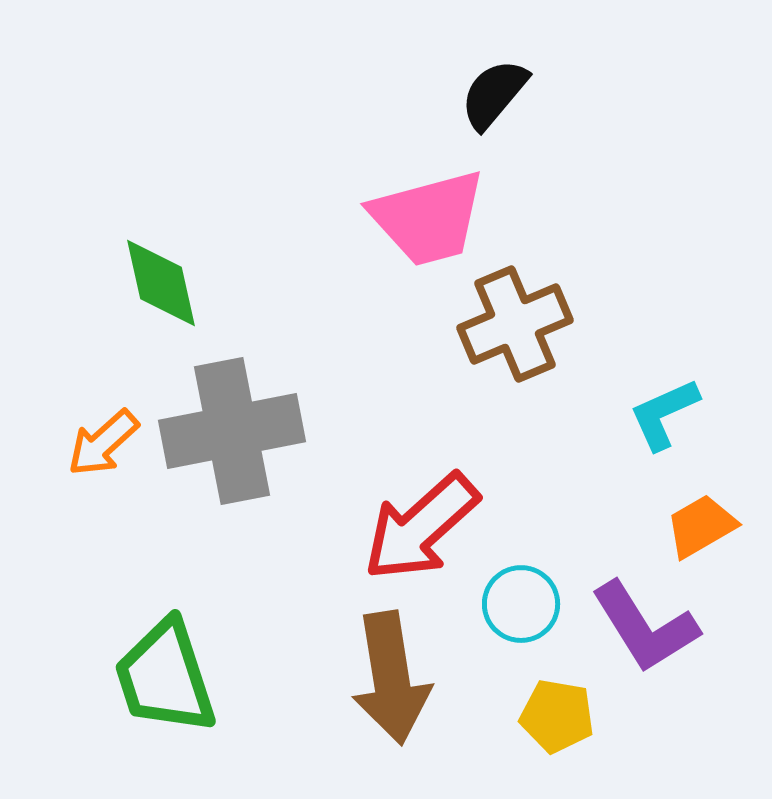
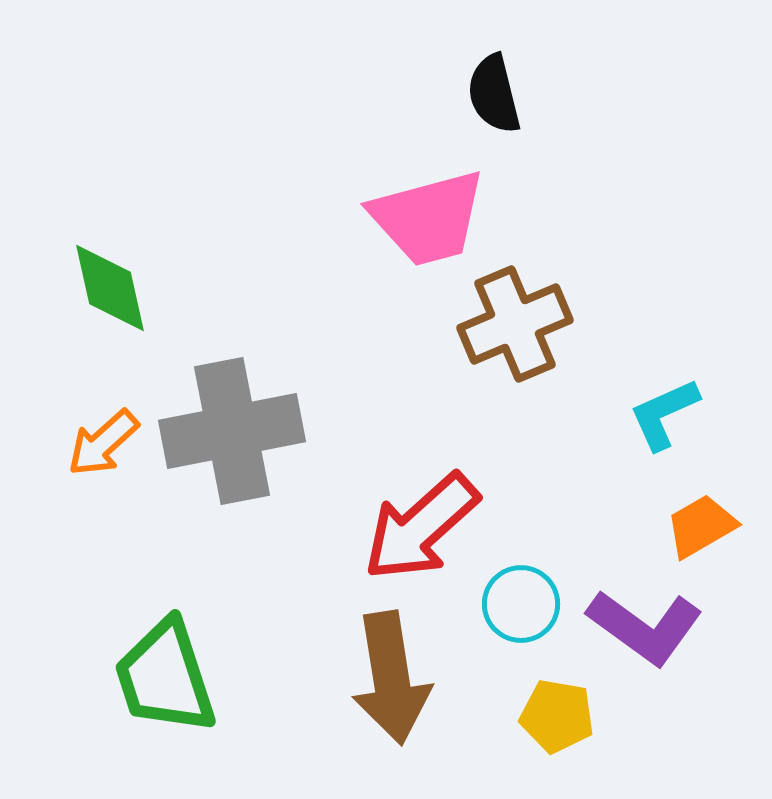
black semicircle: rotated 54 degrees counterclockwise
green diamond: moved 51 px left, 5 px down
purple L-shape: rotated 22 degrees counterclockwise
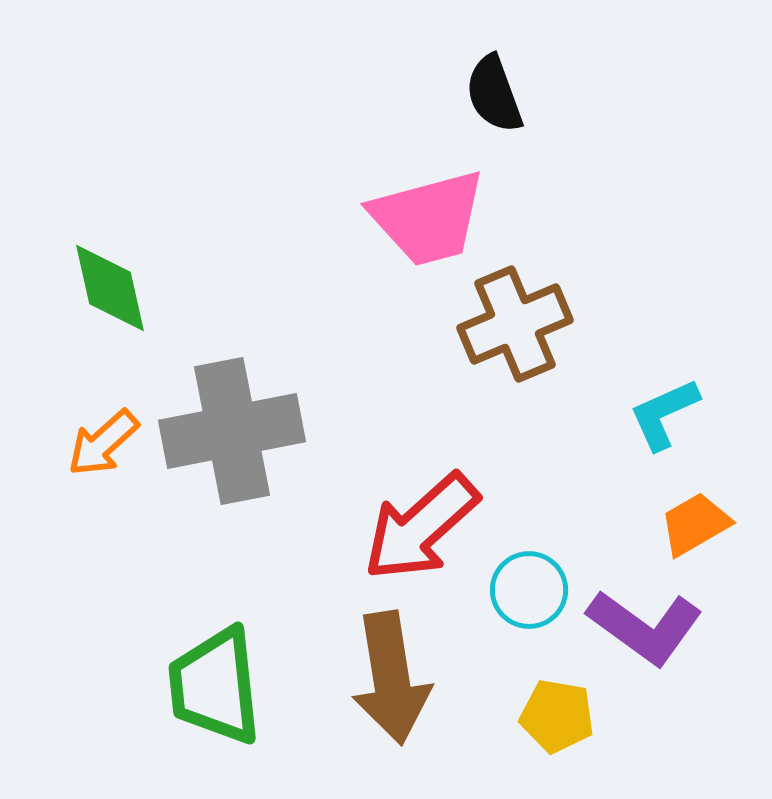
black semicircle: rotated 6 degrees counterclockwise
orange trapezoid: moved 6 px left, 2 px up
cyan circle: moved 8 px right, 14 px up
green trapezoid: moved 50 px right, 9 px down; rotated 12 degrees clockwise
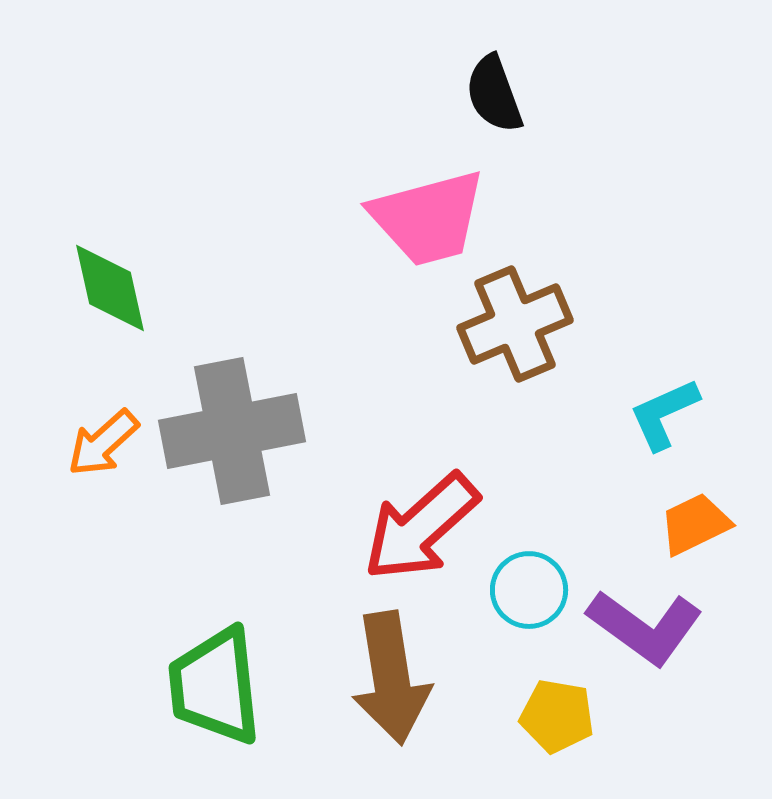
orange trapezoid: rotated 4 degrees clockwise
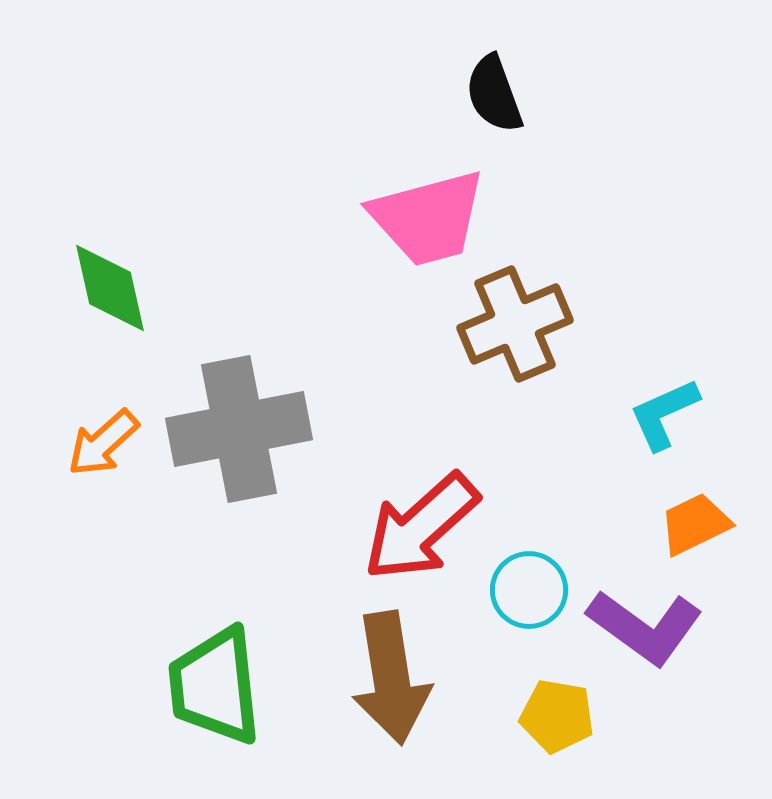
gray cross: moved 7 px right, 2 px up
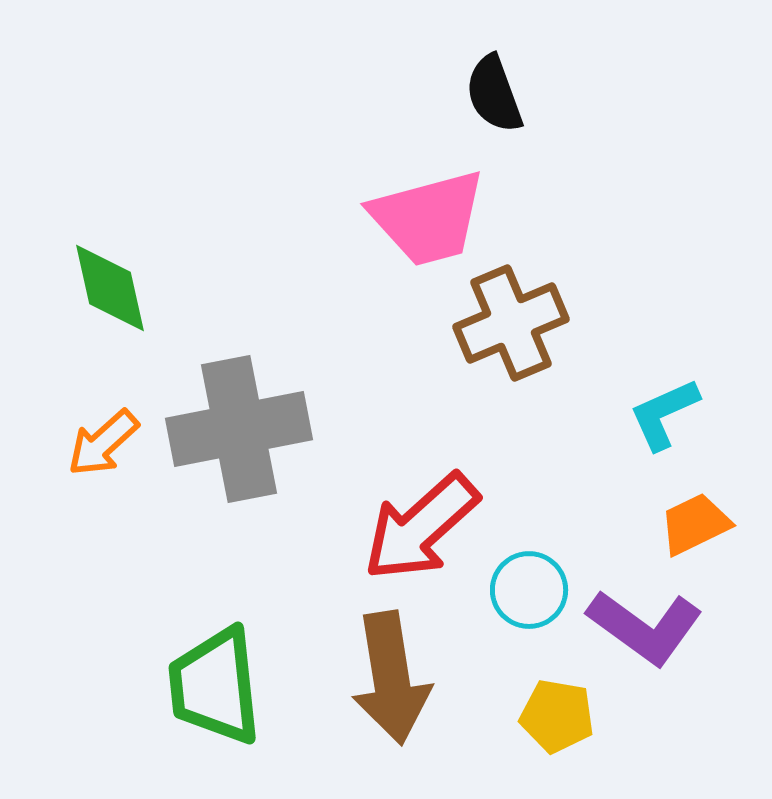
brown cross: moved 4 px left, 1 px up
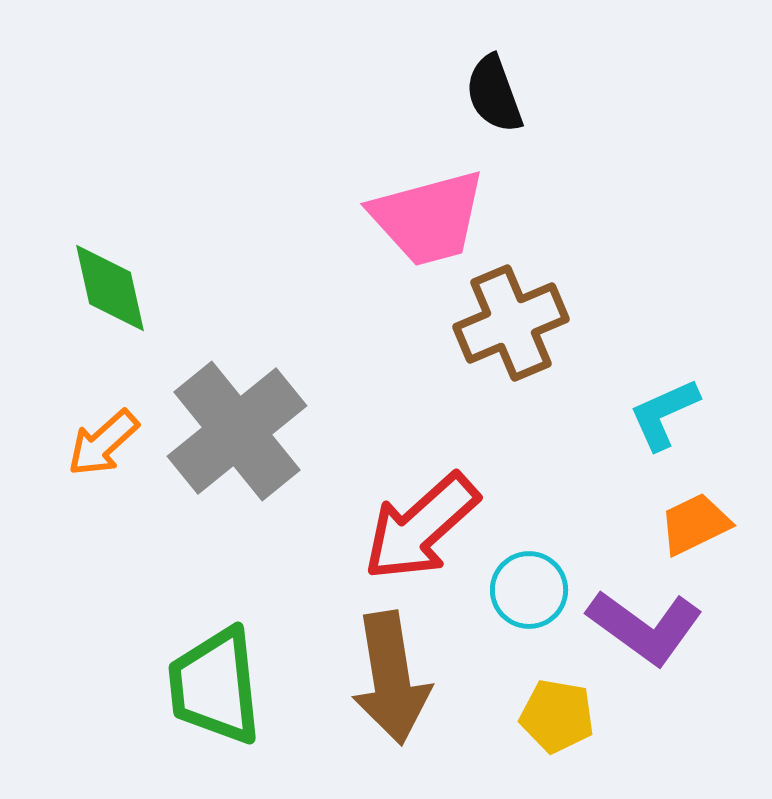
gray cross: moved 2 px left, 2 px down; rotated 28 degrees counterclockwise
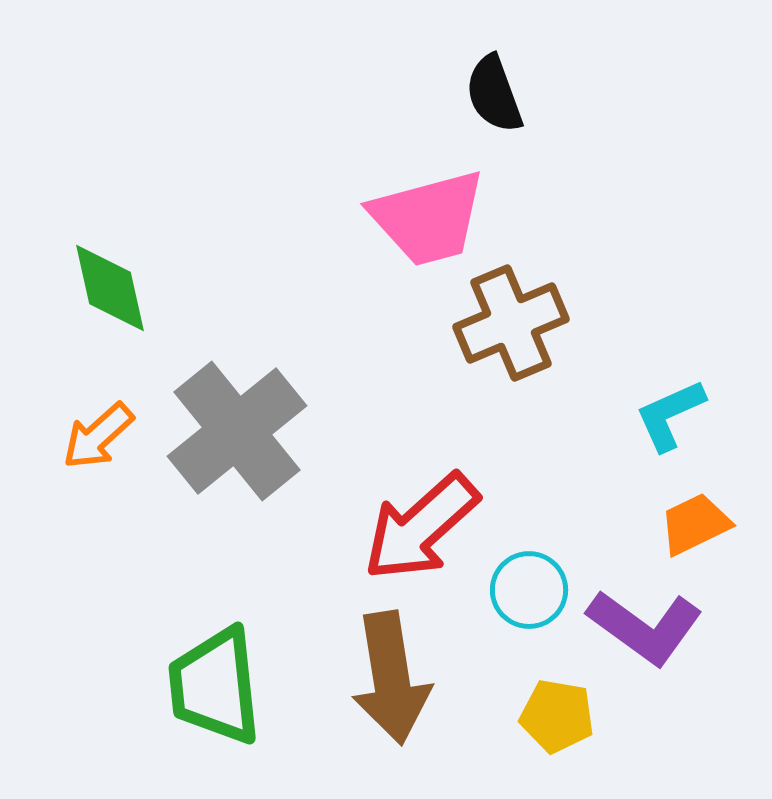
cyan L-shape: moved 6 px right, 1 px down
orange arrow: moved 5 px left, 7 px up
